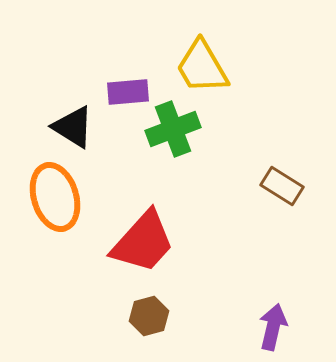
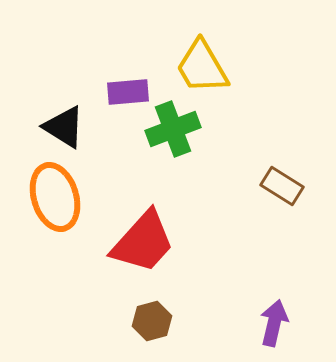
black triangle: moved 9 px left
brown hexagon: moved 3 px right, 5 px down
purple arrow: moved 1 px right, 4 px up
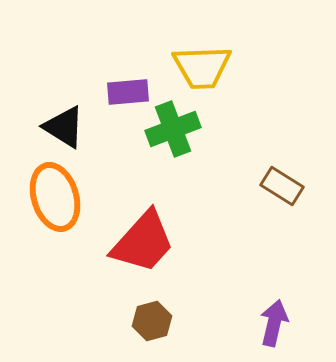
yellow trapezoid: rotated 62 degrees counterclockwise
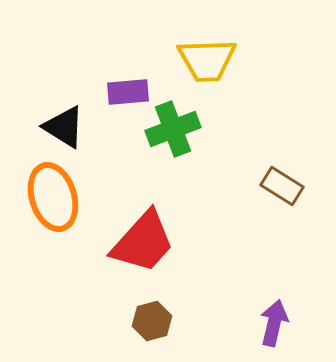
yellow trapezoid: moved 5 px right, 7 px up
orange ellipse: moved 2 px left
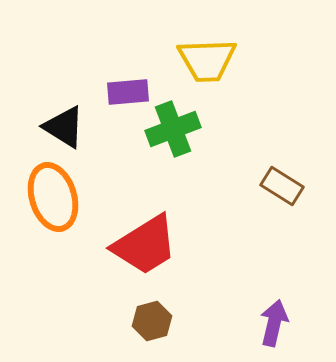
red trapezoid: moved 2 px right, 3 px down; rotated 16 degrees clockwise
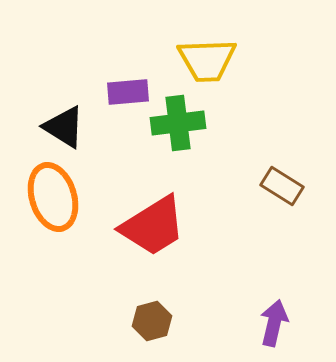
green cross: moved 5 px right, 6 px up; rotated 14 degrees clockwise
red trapezoid: moved 8 px right, 19 px up
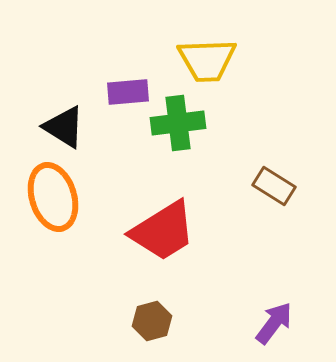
brown rectangle: moved 8 px left
red trapezoid: moved 10 px right, 5 px down
purple arrow: rotated 24 degrees clockwise
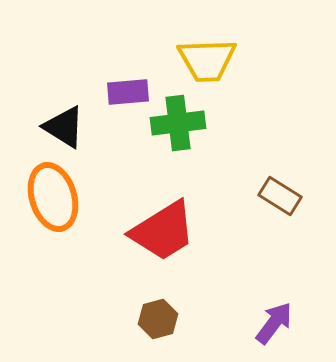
brown rectangle: moved 6 px right, 10 px down
brown hexagon: moved 6 px right, 2 px up
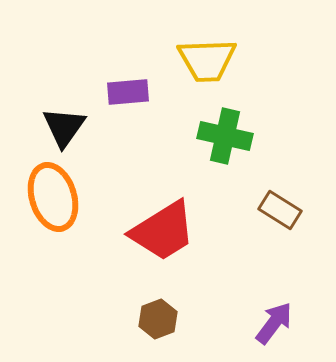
green cross: moved 47 px right, 13 px down; rotated 20 degrees clockwise
black triangle: rotated 33 degrees clockwise
brown rectangle: moved 14 px down
brown hexagon: rotated 6 degrees counterclockwise
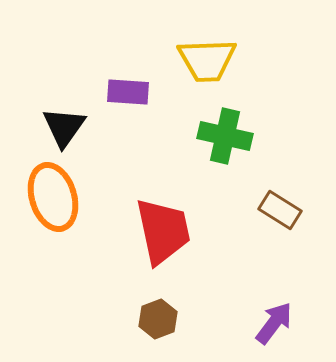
purple rectangle: rotated 9 degrees clockwise
red trapezoid: rotated 70 degrees counterclockwise
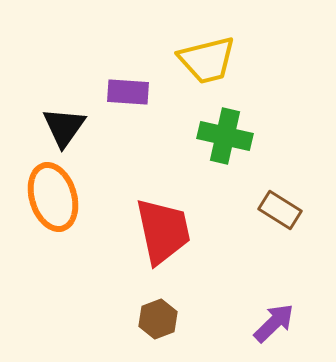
yellow trapezoid: rotated 12 degrees counterclockwise
purple arrow: rotated 9 degrees clockwise
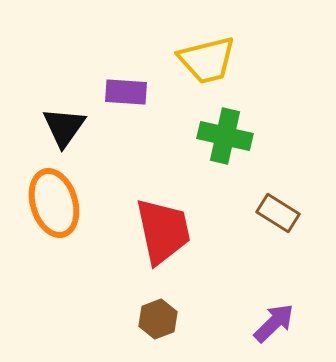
purple rectangle: moved 2 px left
orange ellipse: moved 1 px right, 6 px down
brown rectangle: moved 2 px left, 3 px down
